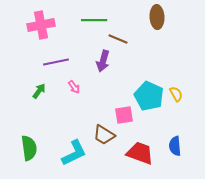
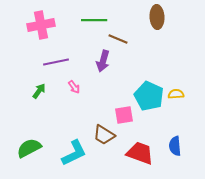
yellow semicircle: rotated 63 degrees counterclockwise
green semicircle: rotated 110 degrees counterclockwise
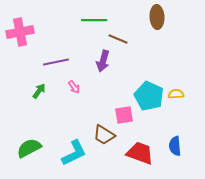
pink cross: moved 21 px left, 7 px down
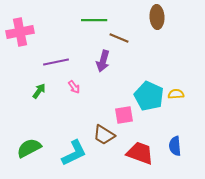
brown line: moved 1 px right, 1 px up
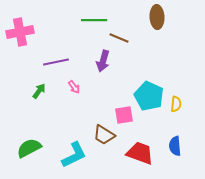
yellow semicircle: moved 10 px down; rotated 98 degrees clockwise
cyan L-shape: moved 2 px down
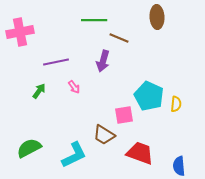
blue semicircle: moved 4 px right, 20 px down
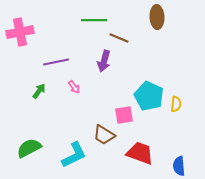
purple arrow: moved 1 px right
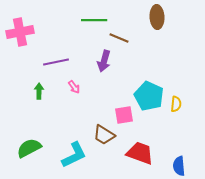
green arrow: rotated 35 degrees counterclockwise
